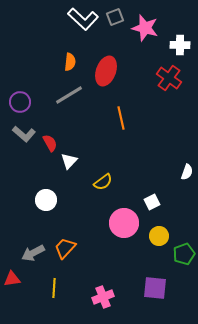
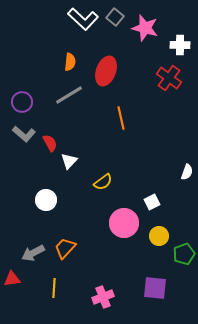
gray square: rotated 30 degrees counterclockwise
purple circle: moved 2 px right
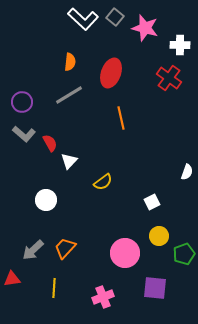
red ellipse: moved 5 px right, 2 px down
pink circle: moved 1 px right, 30 px down
gray arrow: moved 3 px up; rotated 15 degrees counterclockwise
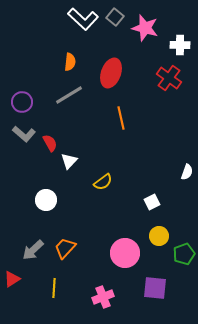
red triangle: rotated 24 degrees counterclockwise
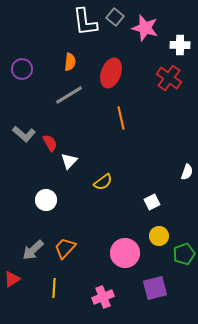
white L-shape: moved 2 px right, 3 px down; rotated 40 degrees clockwise
purple circle: moved 33 px up
purple square: rotated 20 degrees counterclockwise
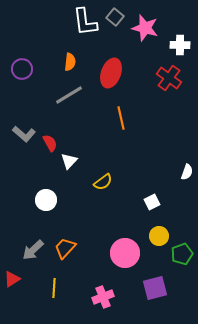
green pentagon: moved 2 px left
